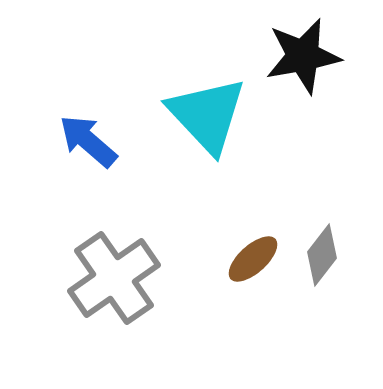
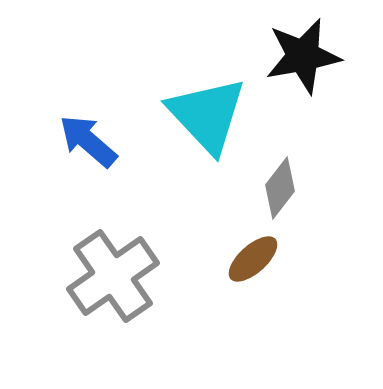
gray diamond: moved 42 px left, 67 px up
gray cross: moved 1 px left, 2 px up
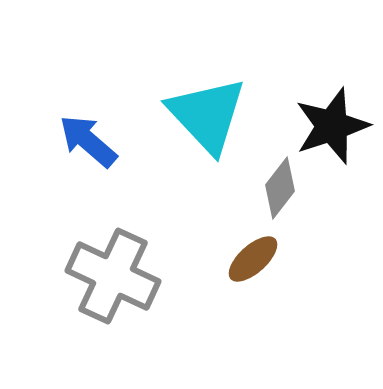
black star: moved 29 px right, 70 px down; rotated 8 degrees counterclockwise
gray cross: rotated 30 degrees counterclockwise
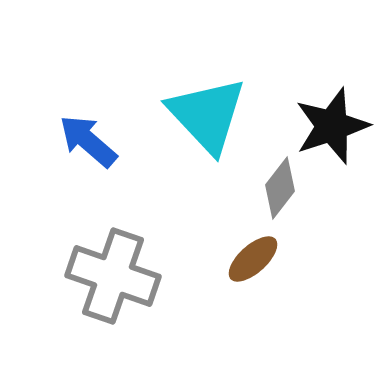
gray cross: rotated 6 degrees counterclockwise
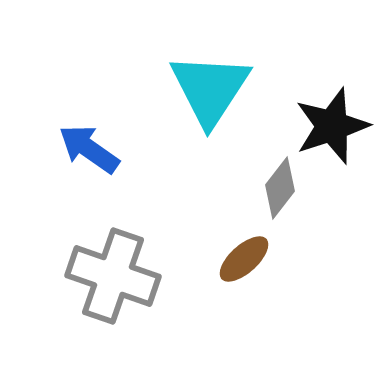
cyan triangle: moved 3 px right, 26 px up; rotated 16 degrees clockwise
blue arrow: moved 1 px right, 8 px down; rotated 6 degrees counterclockwise
brown ellipse: moved 9 px left
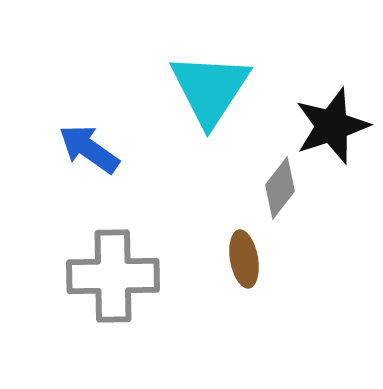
brown ellipse: rotated 58 degrees counterclockwise
gray cross: rotated 20 degrees counterclockwise
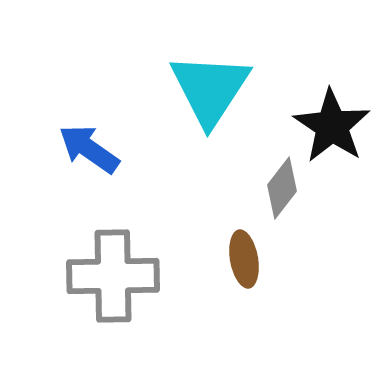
black star: rotated 20 degrees counterclockwise
gray diamond: moved 2 px right
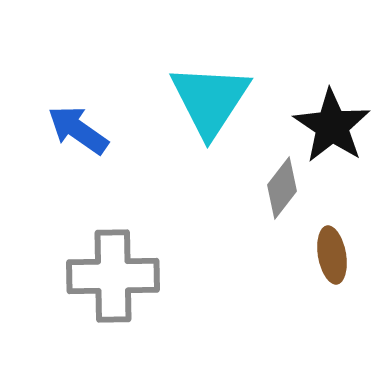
cyan triangle: moved 11 px down
blue arrow: moved 11 px left, 19 px up
brown ellipse: moved 88 px right, 4 px up
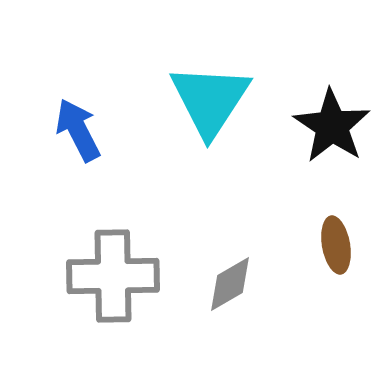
blue arrow: rotated 28 degrees clockwise
gray diamond: moved 52 px left, 96 px down; rotated 22 degrees clockwise
brown ellipse: moved 4 px right, 10 px up
